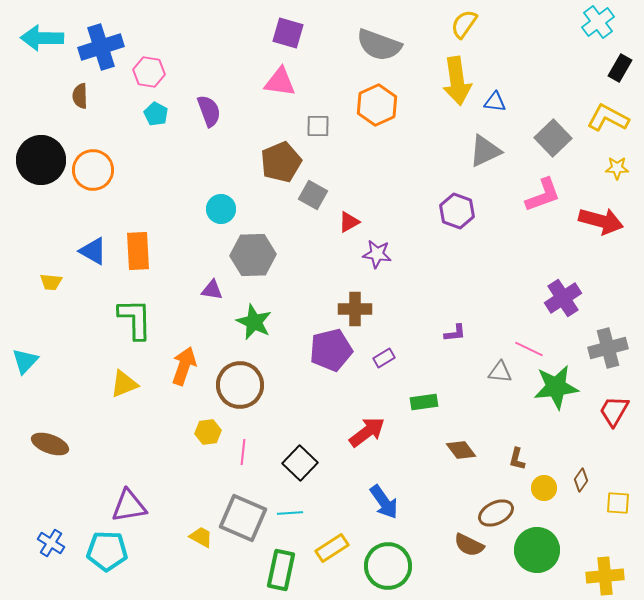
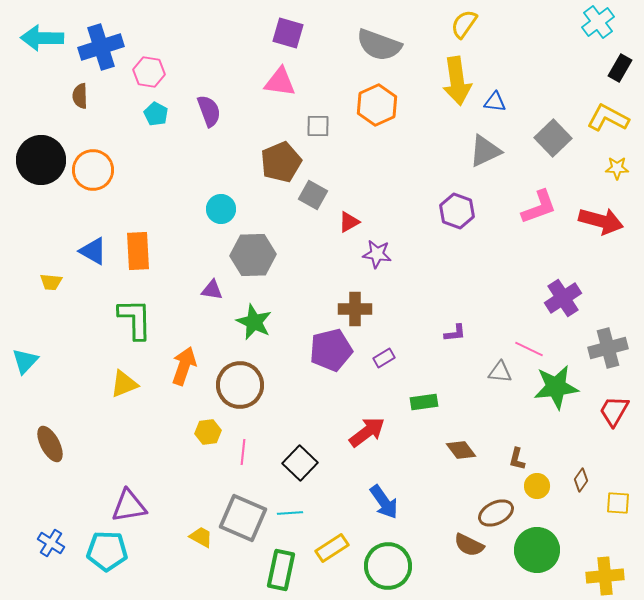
pink L-shape at (543, 195): moved 4 px left, 12 px down
brown ellipse at (50, 444): rotated 42 degrees clockwise
yellow circle at (544, 488): moved 7 px left, 2 px up
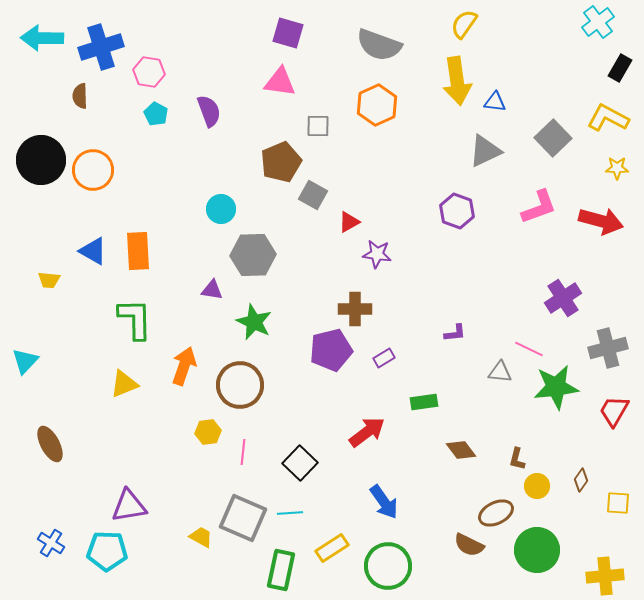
yellow trapezoid at (51, 282): moved 2 px left, 2 px up
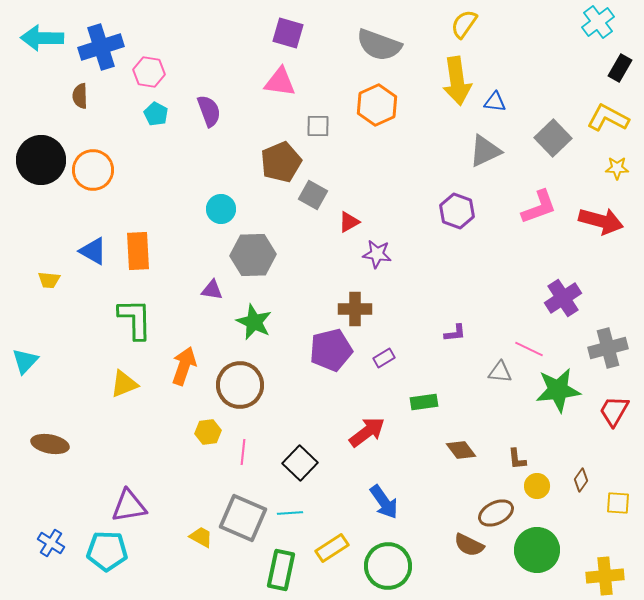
green star at (556, 387): moved 2 px right, 3 px down
brown ellipse at (50, 444): rotated 51 degrees counterclockwise
brown L-shape at (517, 459): rotated 20 degrees counterclockwise
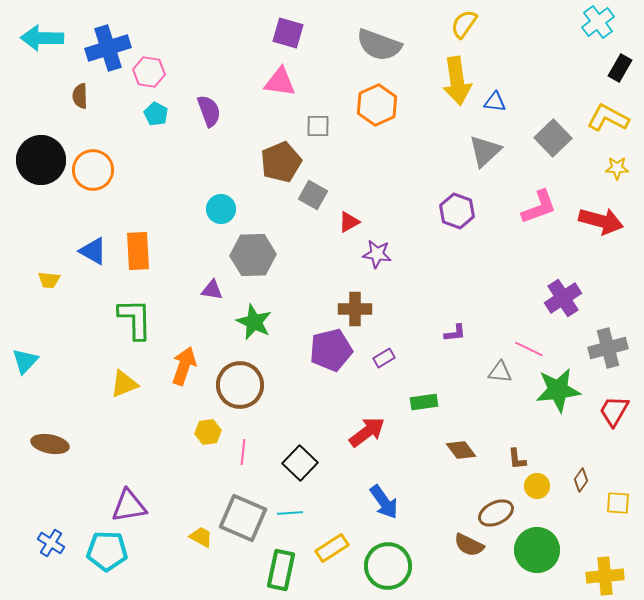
blue cross at (101, 47): moved 7 px right, 1 px down
gray triangle at (485, 151): rotated 18 degrees counterclockwise
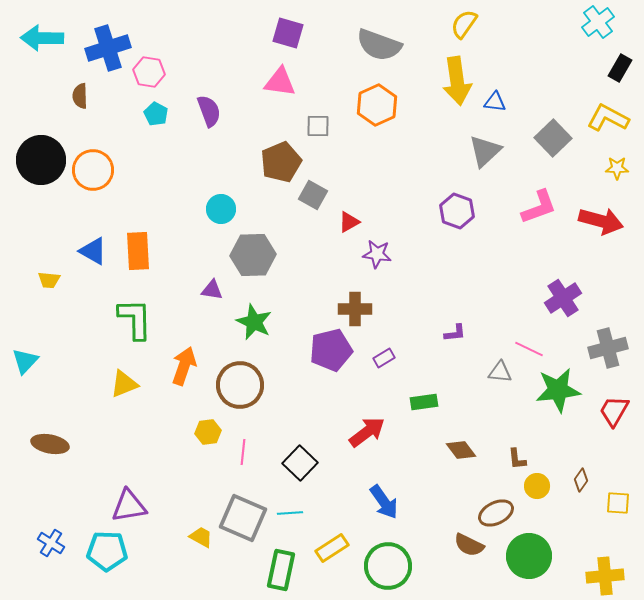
green circle at (537, 550): moved 8 px left, 6 px down
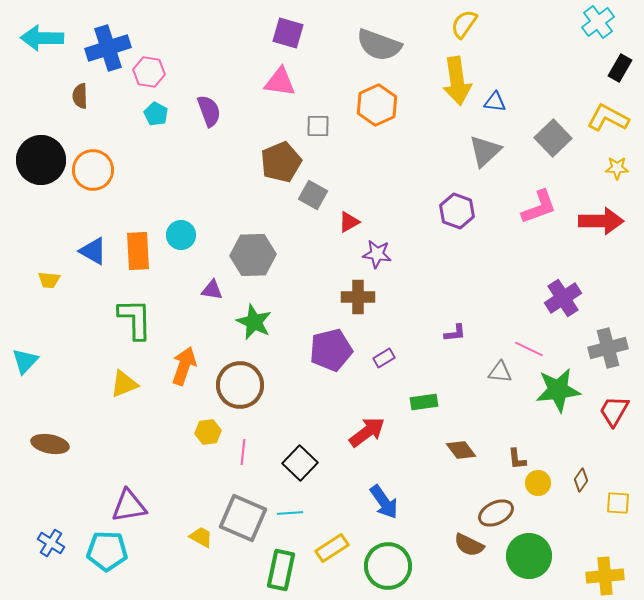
cyan circle at (221, 209): moved 40 px left, 26 px down
red arrow at (601, 221): rotated 15 degrees counterclockwise
brown cross at (355, 309): moved 3 px right, 12 px up
yellow circle at (537, 486): moved 1 px right, 3 px up
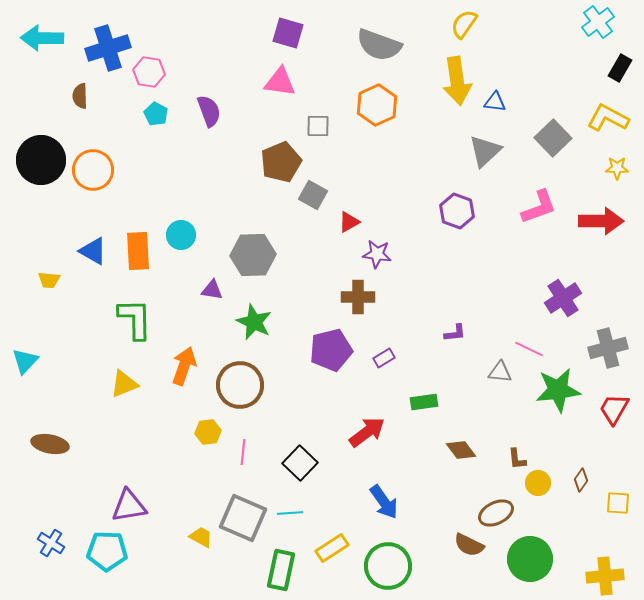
red trapezoid at (614, 411): moved 2 px up
green circle at (529, 556): moved 1 px right, 3 px down
